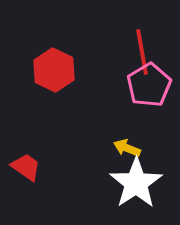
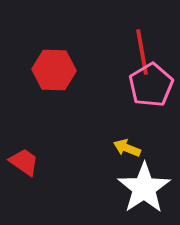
red hexagon: rotated 24 degrees counterclockwise
pink pentagon: moved 2 px right
red trapezoid: moved 2 px left, 5 px up
white star: moved 8 px right, 5 px down
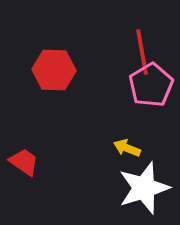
white star: rotated 16 degrees clockwise
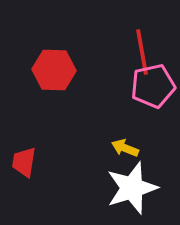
pink pentagon: moved 2 px right, 1 px down; rotated 18 degrees clockwise
yellow arrow: moved 2 px left
red trapezoid: rotated 116 degrees counterclockwise
white star: moved 12 px left
